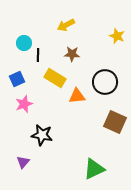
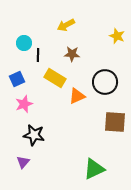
orange triangle: rotated 18 degrees counterclockwise
brown square: rotated 20 degrees counterclockwise
black star: moved 8 px left
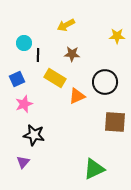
yellow star: rotated 21 degrees counterclockwise
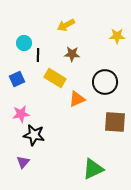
orange triangle: moved 3 px down
pink star: moved 3 px left, 10 px down; rotated 12 degrees clockwise
green triangle: moved 1 px left
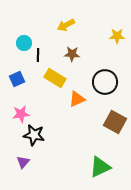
brown square: rotated 25 degrees clockwise
green triangle: moved 7 px right, 2 px up
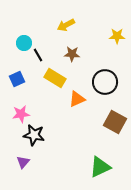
black line: rotated 32 degrees counterclockwise
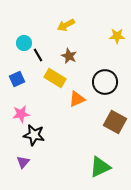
brown star: moved 3 px left, 2 px down; rotated 21 degrees clockwise
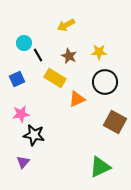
yellow star: moved 18 px left, 16 px down
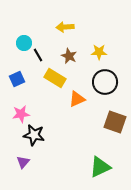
yellow arrow: moved 1 px left, 2 px down; rotated 24 degrees clockwise
brown square: rotated 10 degrees counterclockwise
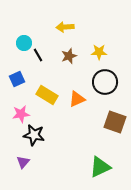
brown star: rotated 28 degrees clockwise
yellow rectangle: moved 8 px left, 17 px down
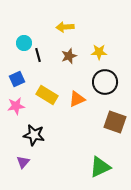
black line: rotated 16 degrees clockwise
pink star: moved 5 px left, 8 px up
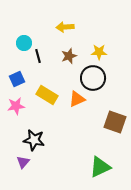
black line: moved 1 px down
black circle: moved 12 px left, 4 px up
black star: moved 5 px down
